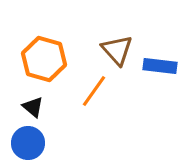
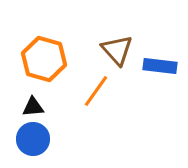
orange line: moved 2 px right
black triangle: rotated 45 degrees counterclockwise
blue circle: moved 5 px right, 4 px up
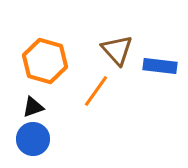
orange hexagon: moved 1 px right, 2 px down
black triangle: rotated 15 degrees counterclockwise
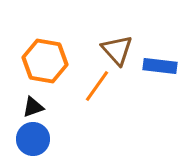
orange hexagon: rotated 6 degrees counterclockwise
orange line: moved 1 px right, 5 px up
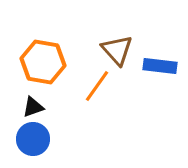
orange hexagon: moved 2 px left, 1 px down
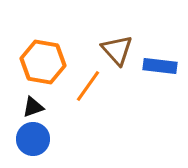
orange line: moved 9 px left
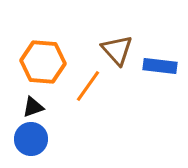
orange hexagon: rotated 6 degrees counterclockwise
blue circle: moved 2 px left
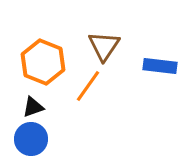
brown triangle: moved 13 px left, 4 px up; rotated 16 degrees clockwise
orange hexagon: rotated 18 degrees clockwise
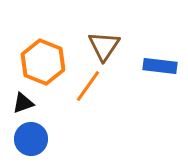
black triangle: moved 10 px left, 4 px up
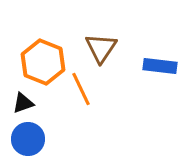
brown triangle: moved 3 px left, 2 px down
orange line: moved 7 px left, 3 px down; rotated 60 degrees counterclockwise
blue circle: moved 3 px left
